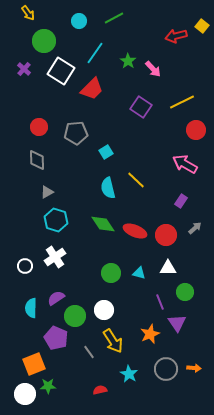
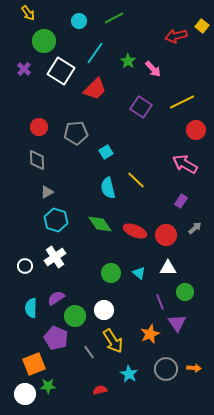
red trapezoid at (92, 89): moved 3 px right
green diamond at (103, 224): moved 3 px left
cyan triangle at (139, 273): rotated 24 degrees clockwise
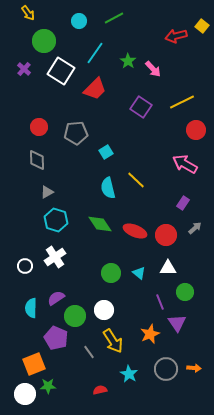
purple rectangle at (181, 201): moved 2 px right, 2 px down
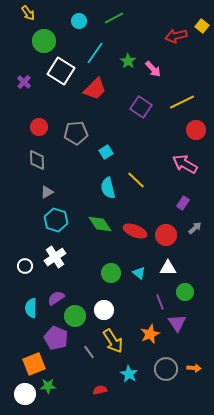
purple cross at (24, 69): moved 13 px down
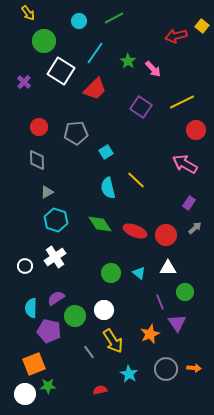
purple rectangle at (183, 203): moved 6 px right
purple pentagon at (56, 338): moved 7 px left, 7 px up; rotated 10 degrees counterclockwise
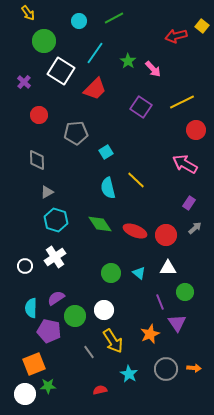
red circle at (39, 127): moved 12 px up
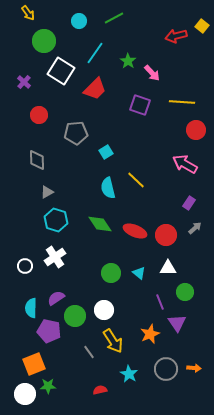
pink arrow at (153, 69): moved 1 px left, 4 px down
yellow line at (182, 102): rotated 30 degrees clockwise
purple square at (141, 107): moved 1 px left, 2 px up; rotated 15 degrees counterclockwise
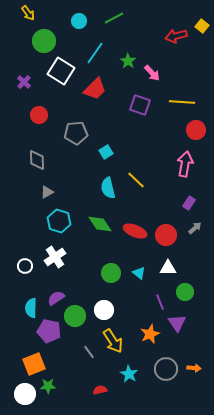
pink arrow at (185, 164): rotated 70 degrees clockwise
cyan hexagon at (56, 220): moved 3 px right, 1 px down
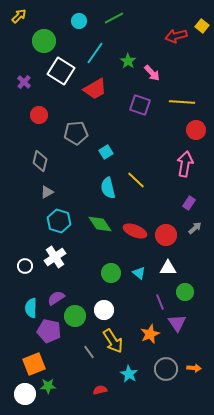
yellow arrow at (28, 13): moved 9 px left, 3 px down; rotated 98 degrees counterclockwise
red trapezoid at (95, 89): rotated 15 degrees clockwise
gray diamond at (37, 160): moved 3 px right, 1 px down; rotated 15 degrees clockwise
